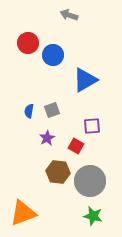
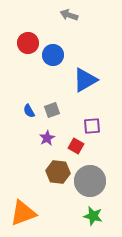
blue semicircle: rotated 40 degrees counterclockwise
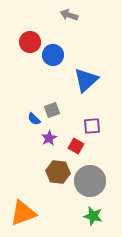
red circle: moved 2 px right, 1 px up
blue triangle: moved 1 px right; rotated 12 degrees counterclockwise
blue semicircle: moved 5 px right, 8 px down; rotated 16 degrees counterclockwise
purple star: moved 2 px right
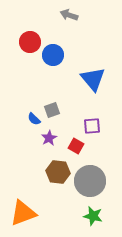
blue triangle: moved 7 px right, 1 px up; rotated 28 degrees counterclockwise
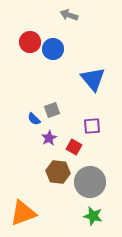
blue circle: moved 6 px up
red square: moved 2 px left, 1 px down
gray circle: moved 1 px down
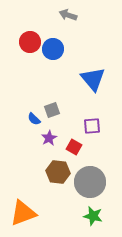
gray arrow: moved 1 px left
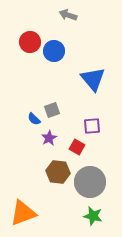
blue circle: moved 1 px right, 2 px down
red square: moved 3 px right
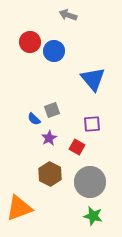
purple square: moved 2 px up
brown hexagon: moved 8 px left, 2 px down; rotated 20 degrees clockwise
orange triangle: moved 4 px left, 5 px up
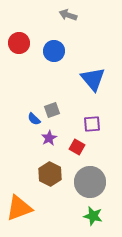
red circle: moved 11 px left, 1 px down
